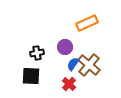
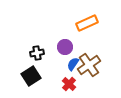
brown cross: rotated 15 degrees clockwise
black square: rotated 36 degrees counterclockwise
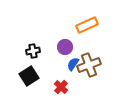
orange rectangle: moved 2 px down
black cross: moved 4 px left, 2 px up
brown cross: rotated 15 degrees clockwise
black square: moved 2 px left
red cross: moved 8 px left, 3 px down
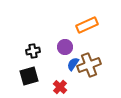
black square: rotated 18 degrees clockwise
red cross: moved 1 px left
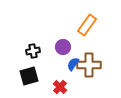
orange rectangle: rotated 30 degrees counterclockwise
purple circle: moved 2 px left
brown cross: rotated 20 degrees clockwise
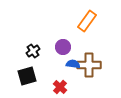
orange rectangle: moved 4 px up
black cross: rotated 24 degrees counterclockwise
blue semicircle: rotated 64 degrees clockwise
black square: moved 2 px left
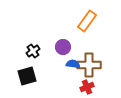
red cross: moved 27 px right; rotated 24 degrees clockwise
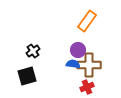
purple circle: moved 15 px right, 3 px down
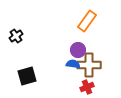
black cross: moved 17 px left, 15 px up
